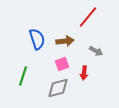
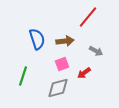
red arrow: rotated 48 degrees clockwise
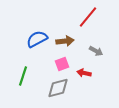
blue semicircle: rotated 100 degrees counterclockwise
red arrow: rotated 48 degrees clockwise
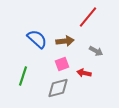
blue semicircle: rotated 70 degrees clockwise
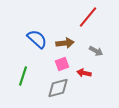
brown arrow: moved 2 px down
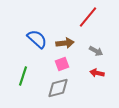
red arrow: moved 13 px right
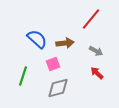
red line: moved 3 px right, 2 px down
pink square: moved 9 px left
red arrow: rotated 32 degrees clockwise
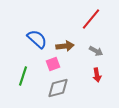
brown arrow: moved 3 px down
red arrow: moved 2 px down; rotated 144 degrees counterclockwise
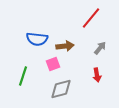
red line: moved 1 px up
blue semicircle: rotated 145 degrees clockwise
gray arrow: moved 4 px right, 3 px up; rotated 80 degrees counterclockwise
gray diamond: moved 3 px right, 1 px down
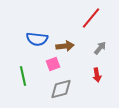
green line: rotated 30 degrees counterclockwise
